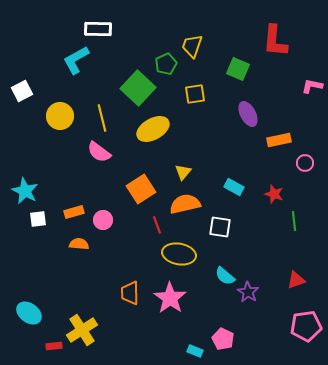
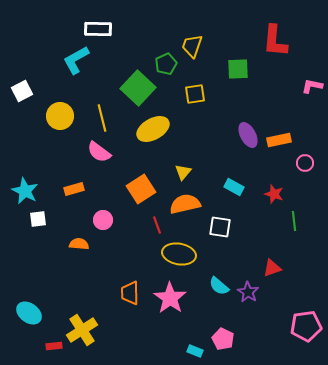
green square at (238, 69): rotated 25 degrees counterclockwise
purple ellipse at (248, 114): moved 21 px down
orange rectangle at (74, 212): moved 23 px up
cyan semicircle at (225, 276): moved 6 px left, 10 px down
red triangle at (296, 280): moved 24 px left, 12 px up
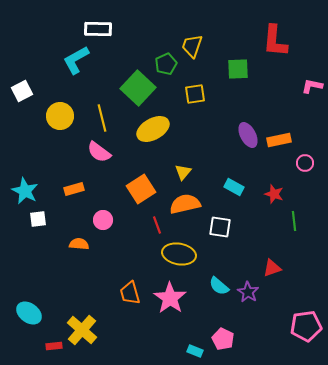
orange trapezoid at (130, 293): rotated 15 degrees counterclockwise
yellow cross at (82, 330): rotated 16 degrees counterclockwise
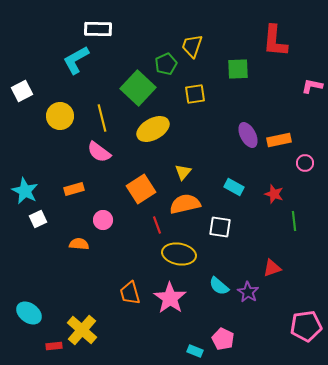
white square at (38, 219): rotated 18 degrees counterclockwise
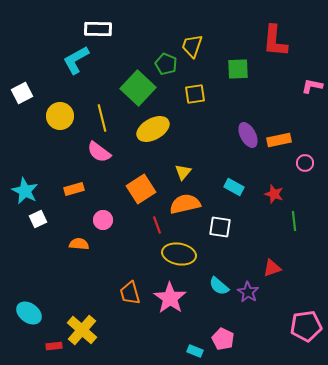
green pentagon at (166, 64): rotated 25 degrees counterclockwise
white square at (22, 91): moved 2 px down
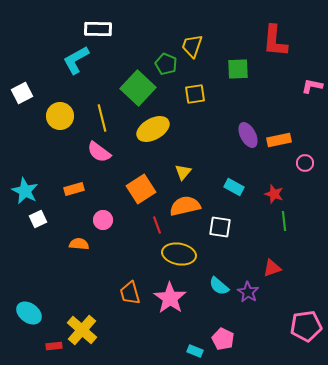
orange semicircle at (185, 204): moved 2 px down
green line at (294, 221): moved 10 px left
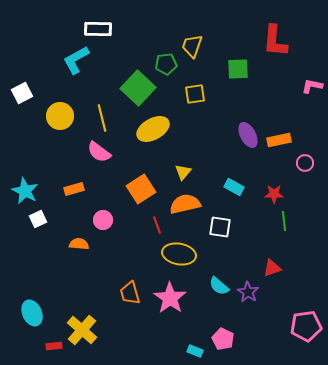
green pentagon at (166, 64): rotated 30 degrees counterclockwise
red star at (274, 194): rotated 18 degrees counterclockwise
orange semicircle at (185, 206): moved 2 px up
cyan ellipse at (29, 313): moved 3 px right; rotated 30 degrees clockwise
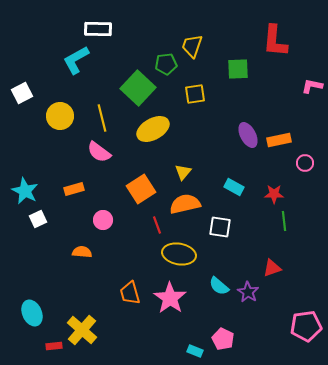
orange semicircle at (79, 244): moved 3 px right, 8 px down
